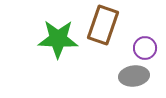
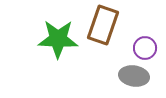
gray ellipse: rotated 16 degrees clockwise
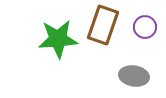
green star: rotated 6 degrees counterclockwise
purple circle: moved 21 px up
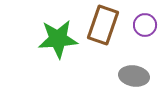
purple circle: moved 2 px up
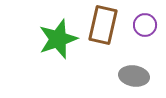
brown rectangle: rotated 6 degrees counterclockwise
green star: rotated 15 degrees counterclockwise
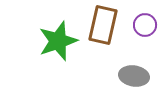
green star: moved 2 px down
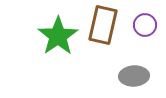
green star: moved 5 px up; rotated 15 degrees counterclockwise
gray ellipse: rotated 12 degrees counterclockwise
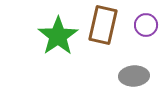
purple circle: moved 1 px right
